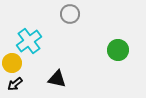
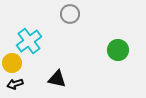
black arrow: rotated 21 degrees clockwise
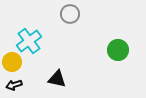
yellow circle: moved 1 px up
black arrow: moved 1 px left, 1 px down
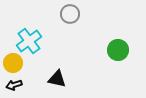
yellow circle: moved 1 px right, 1 px down
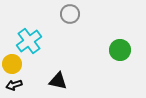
green circle: moved 2 px right
yellow circle: moved 1 px left, 1 px down
black triangle: moved 1 px right, 2 px down
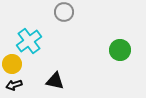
gray circle: moved 6 px left, 2 px up
black triangle: moved 3 px left
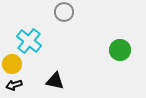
cyan cross: rotated 15 degrees counterclockwise
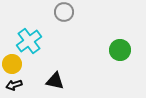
cyan cross: rotated 15 degrees clockwise
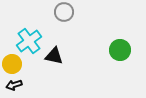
black triangle: moved 1 px left, 25 px up
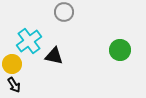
black arrow: rotated 105 degrees counterclockwise
